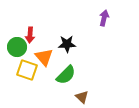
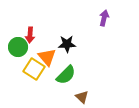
green circle: moved 1 px right
orange triangle: moved 3 px right
yellow square: moved 7 px right, 1 px up; rotated 15 degrees clockwise
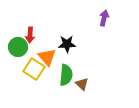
green semicircle: rotated 40 degrees counterclockwise
brown triangle: moved 13 px up
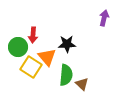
red arrow: moved 3 px right
yellow square: moved 3 px left, 2 px up
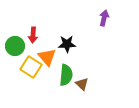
green circle: moved 3 px left, 1 px up
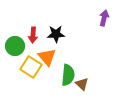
black star: moved 11 px left, 10 px up
green semicircle: moved 2 px right
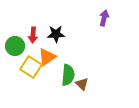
orange triangle: rotated 36 degrees clockwise
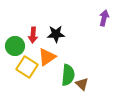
yellow square: moved 4 px left
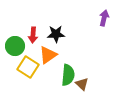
orange triangle: moved 1 px right, 2 px up
yellow square: moved 1 px right
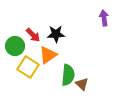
purple arrow: rotated 21 degrees counterclockwise
red arrow: rotated 49 degrees counterclockwise
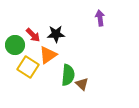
purple arrow: moved 4 px left
green circle: moved 1 px up
